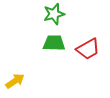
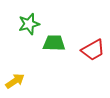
green star: moved 25 px left, 10 px down
red trapezoid: moved 5 px right, 1 px down
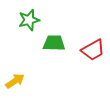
green star: moved 4 px up
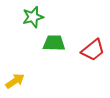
green star: moved 4 px right, 3 px up
red trapezoid: rotated 10 degrees counterclockwise
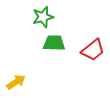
green star: moved 10 px right
yellow arrow: moved 1 px right, 1 px down
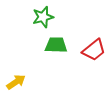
green trapezoid: moved 2 px right, 2 px down
red trapezoid: moved 1 px right
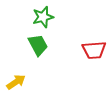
green trapezoid: moved 18 px left; rotated 60 degrees clockwise
red trapezoid: rotated 35 degrees clockwise
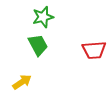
yellow arrow: moved 6 px right
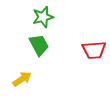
green trapezoid: moved 1 px right
yellow arrow: moved 3 px up
